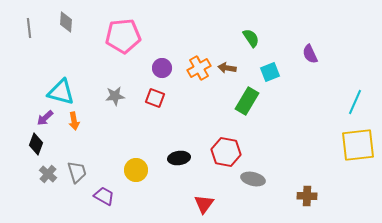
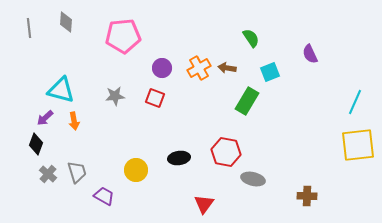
cyan triangle: moved 2 px up
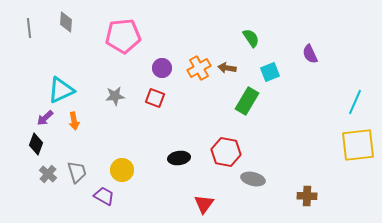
cyan triangle: rotated 40 degrees counterclockwise
yellow circle: moved 14 px left
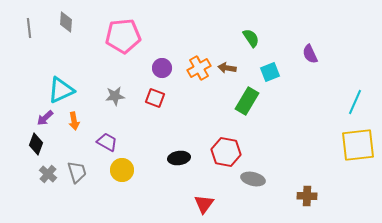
purple trapezoid: moved 3 px right, 54 px up
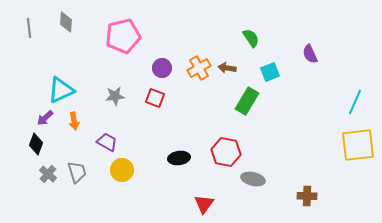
pink pentagon: rotated 8 degrees counterclockwise
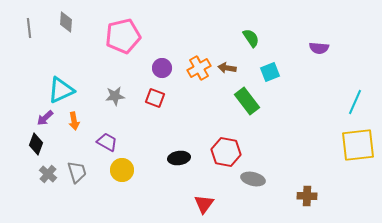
purple semicircle: moved 9 px right, 6 px up; rotated 60 degrees counterclockwise
green rectangle: rotated 68 degrees counterclockwise
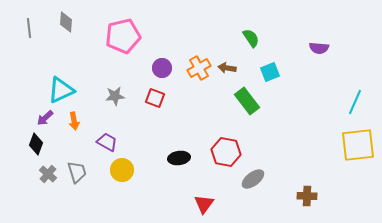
gray ellipse: rotated 50 degrees counterclockwise
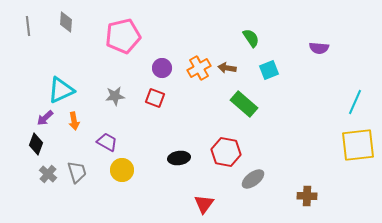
gray line: moved 1 px left, 2 px up
cyan square: moved 1 px left, 2 px up
green rectangle: moved 3 px left, 3 px down; rotated 12 degrees counterclockwise
